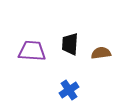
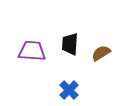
brown semicircle: rotated 24 degrees counterclockwise
blue cross: rotated 12 degrees counterclockwise
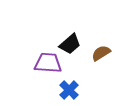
black trapezoid: rotated 135 degrees counterclockwise
purple trapezoid: moved 16 px right, 12 px down
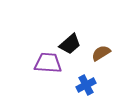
blue cross: moved 17 px right, 5 px up; rotated 18 degrees clockwise
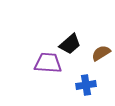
blue cross: rotated 18 degrees clockwise
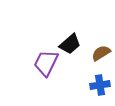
purple trapezoid: moved 2 px left; rotated 68 degrees counterclockwise
blue cross: moved 14 px right
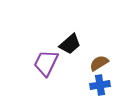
brown semicircle: moved 2 px left, 10 px down
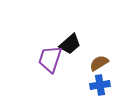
purple trapezoid: moved 4 px right, 4 px up; rotated 8 degrees counterclockwise
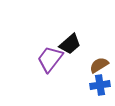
purple trapezoid: rotated 20 degrees clockwise
brown semicircle: moved 2 px down
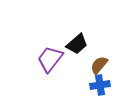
black trapezoid: moved 7 px right
brown semicircle: rotated 18 degrees counterclockwise
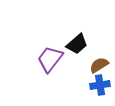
brown semicircle: rotated 18 degrees clockwise
